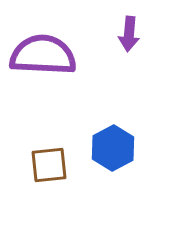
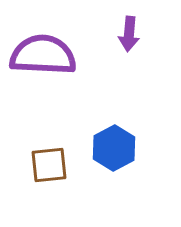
blue hexagon: moved 1 px right
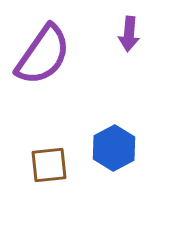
purple semicircle: rotated 122 degrees clockwise
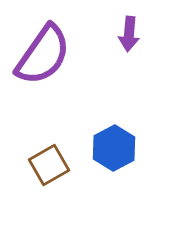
brown square: rotated 24 degrees counterclockwise
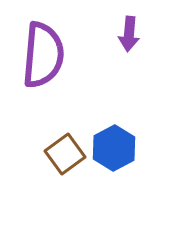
purple semicircle: rotated 30 degrees counterclockwise
brown square: moved 16 px right, 11 px up; rotated 6 degrees counterclockwise
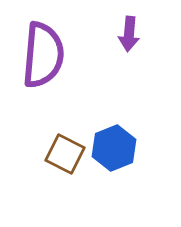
blue hexagon: rotated 6 degrees clockwise
brown square: rotated 27 degrees counterclockwise
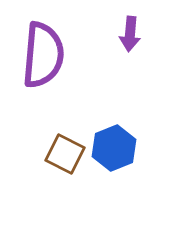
purple arrow: moved 1 px right
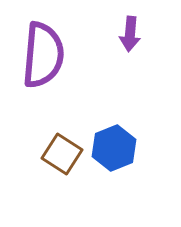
brown square: moved 3 px left; rotated 6 degrees clockwise
